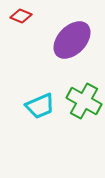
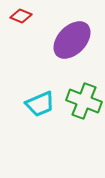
green cross: rotated 8 degrees counterclockwise
cyan trapezoid: moved 2 px up
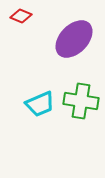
purple ellipse: moved 2 px right, 1 px up
green cross: moved 3 px left; rotated 12 degrees counterclockwise
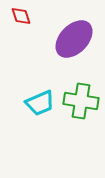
red diamond: rotated 50 degrees clockwise
cyan trapezoid: moved 1 px up
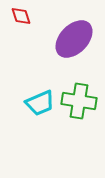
green cross: moved 2 px left
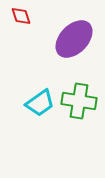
cyan trapezoid: rotated 12 degrees counterclockwise
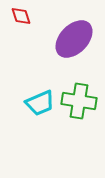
cyan trapezoid: rotated 12 degrees clockwise
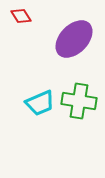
red diamond: rotated 15 degrees counterclockwise
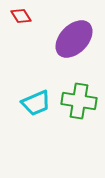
cyan trapezoid: moved 4 px left
